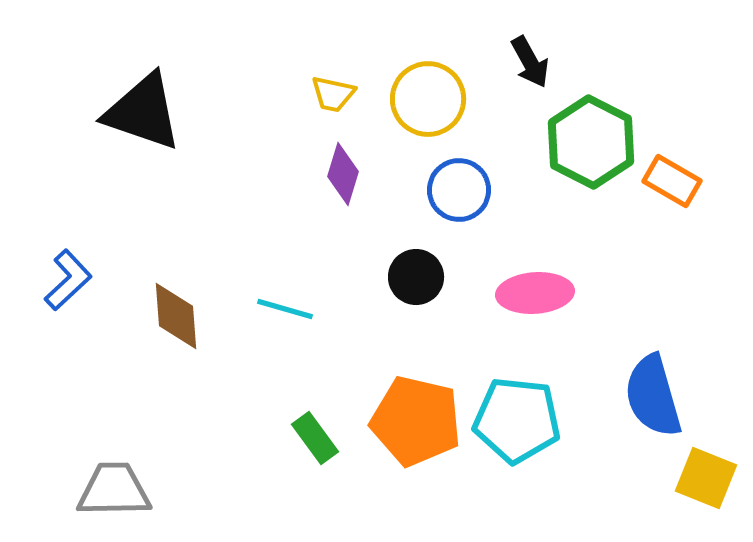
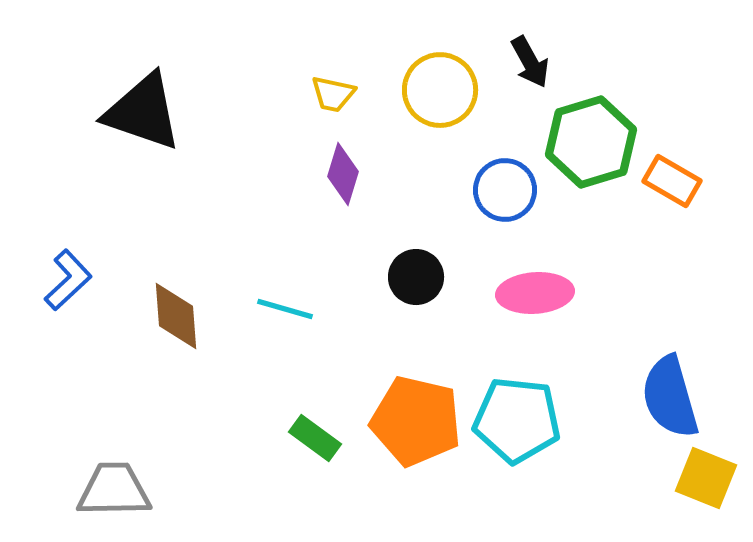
yellow circle: moved 12 px right, 9 px up
green hexagon: rotated 16 degrees clockwise
blue circle: moved 46 px right
blue semicircle: moved 17 px right, 1 px down
green rectangle: rotated 18 degrees counterclockwise
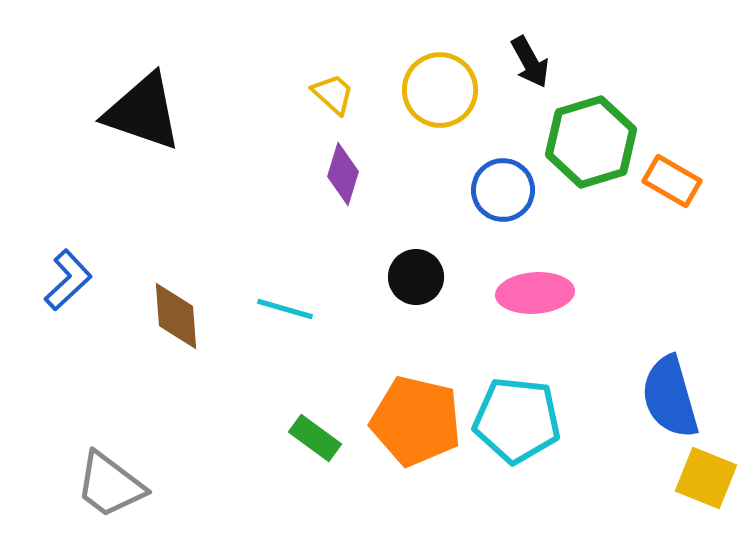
yellow trapezoid: rotated 150 degrees counterclockwise
blue circle: moved 2 px left
gray trapezoid: moved 4 px left, 5 px up; rotated 142 degrees counterclockwise
